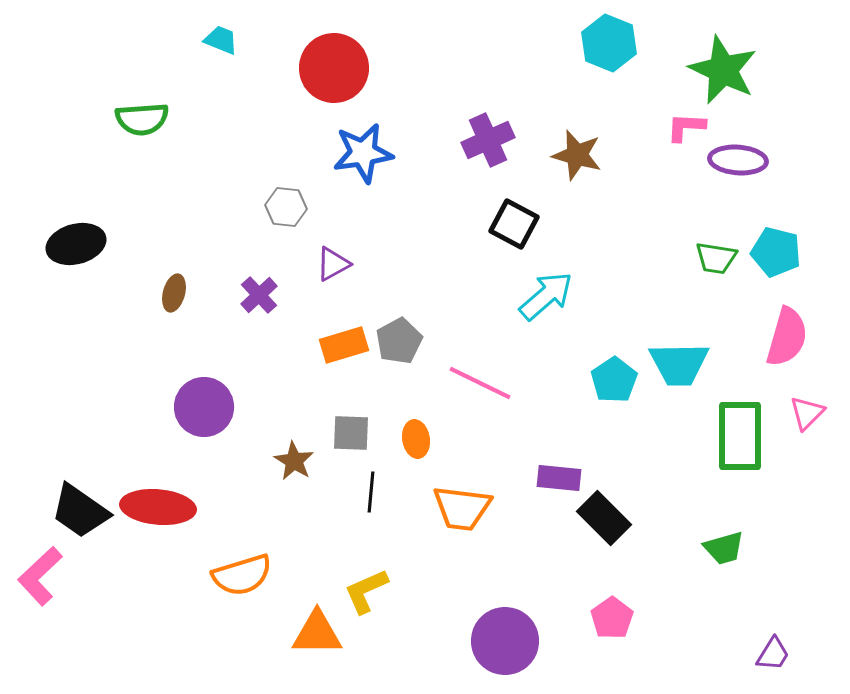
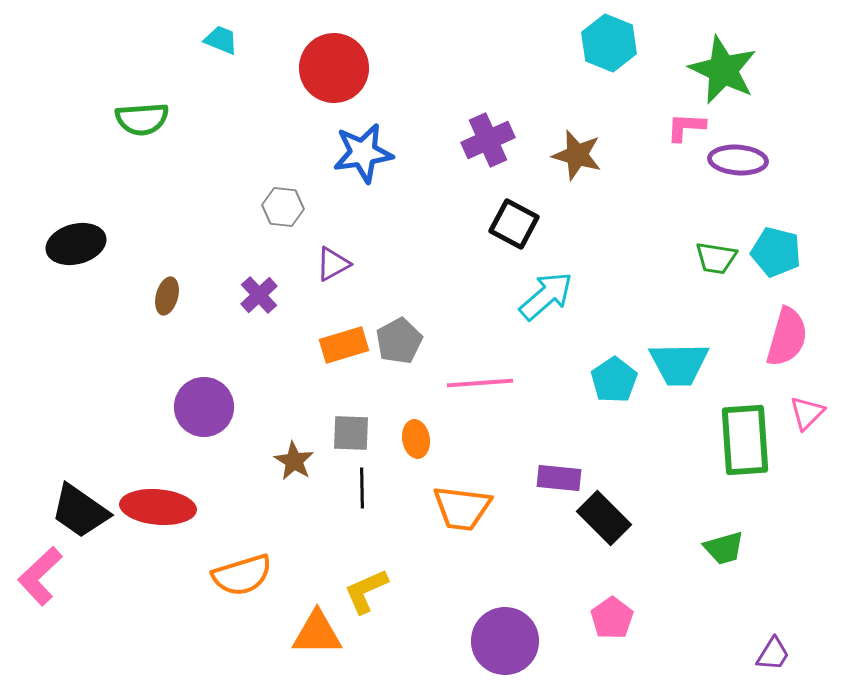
gray hexagon at (286, 207): moved 3 px left
brown ellipse at (174, 293): moved 7 px left, 3 px down
pink line at (480, 383): rotated 30 degrees counterclockwise
green rectangle at (740, 436): moved 5 px right, 4 px down; rotated 4 degrees counterclockwise
black line at (371, 492): moved 9 px left, 4 px up; rotated 6 degrees counterclockwise
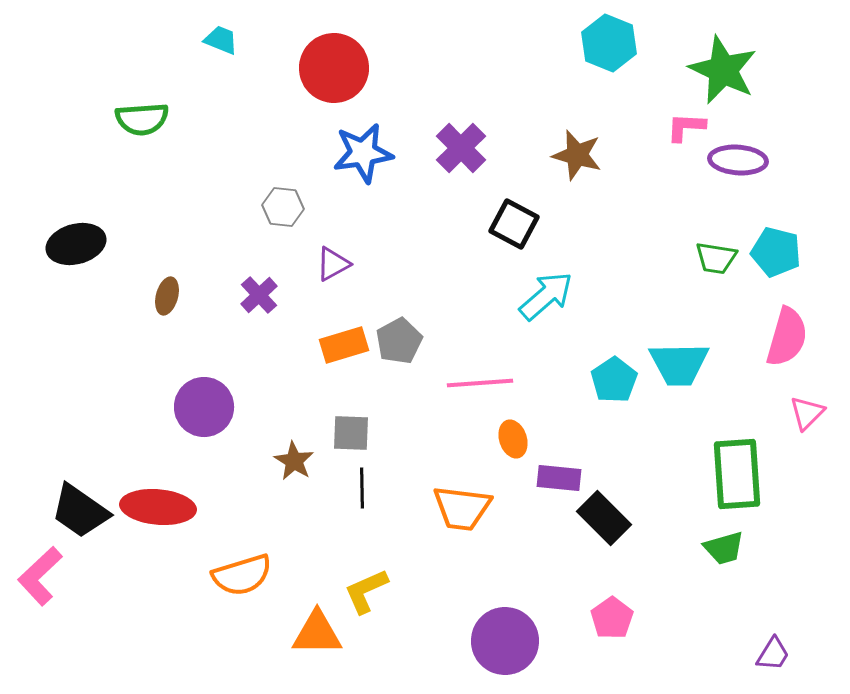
purple cross at (488, 140): moved 27 px left, 8 px down; rotated 21 degrees counterclockwise
orange ellipse at (416, 439): moved 97 px right; rotated 9 degrees counterclockwise
green rectangle at (745, 440): moved 8 px left, 34 px down
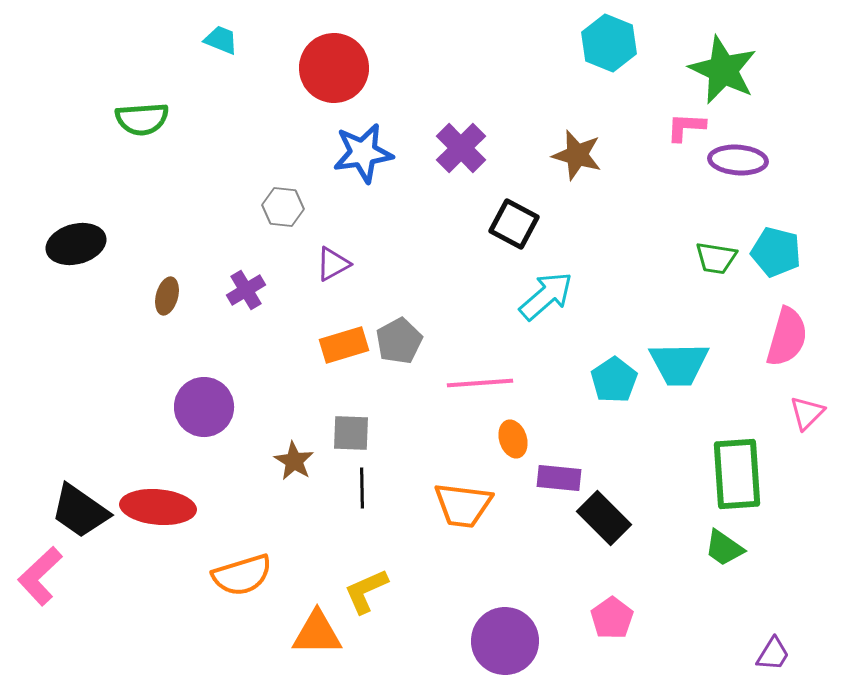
purple cross at (259, 295): moved 13 px left, 5 px up; rotated 12 degrees clockwise
orange trapezoid at (462, 508): moved 1 px right, 3 px up
green trapezoid at (724, 548): rotated 51 degrees clockwise
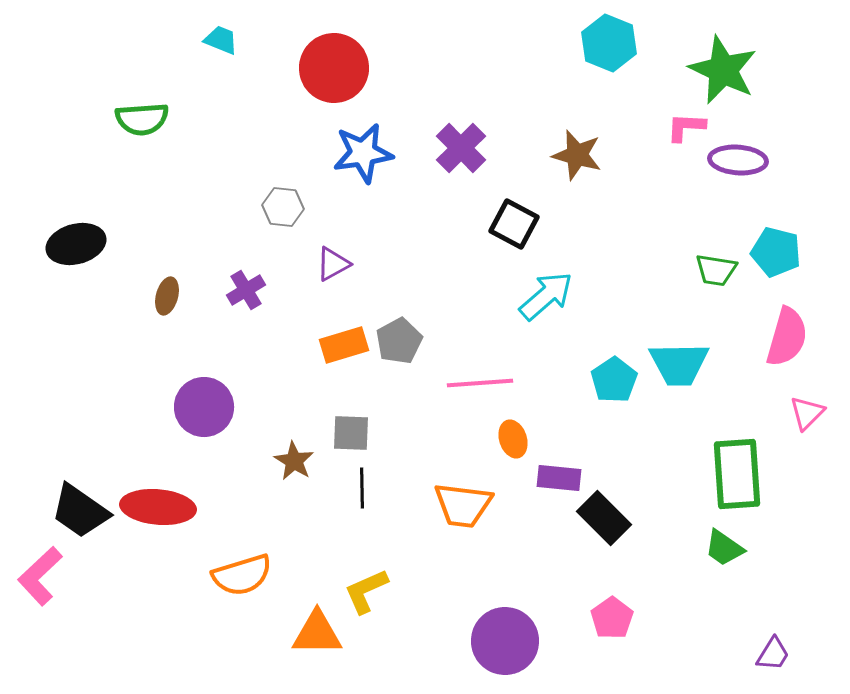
green trapezoid at (716, 258): moved 12 px down
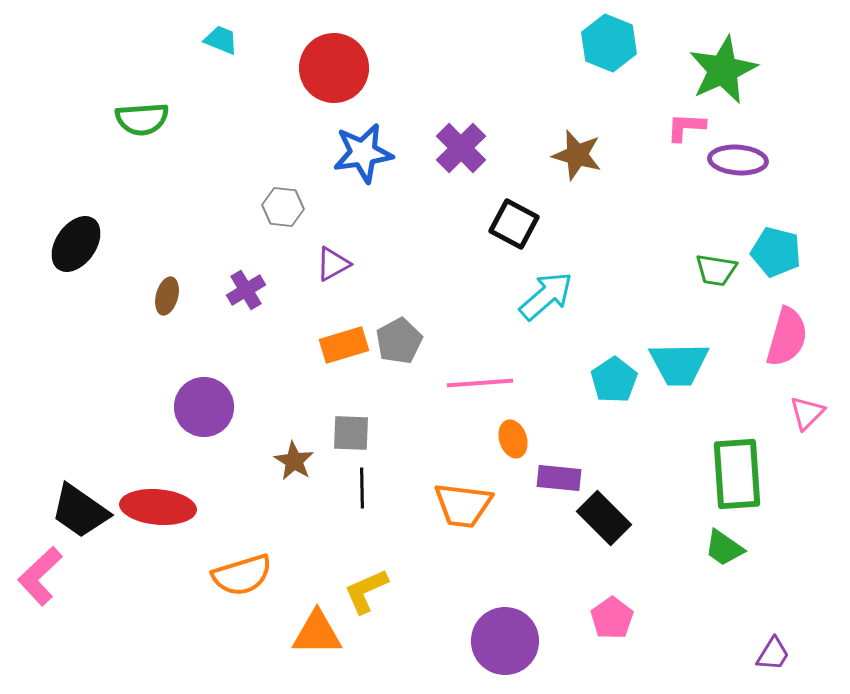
green star at (723, 70): rotated 22 degrees clockwise
black ellipse at (76, 244): rotated 40 degrees counterclockwise
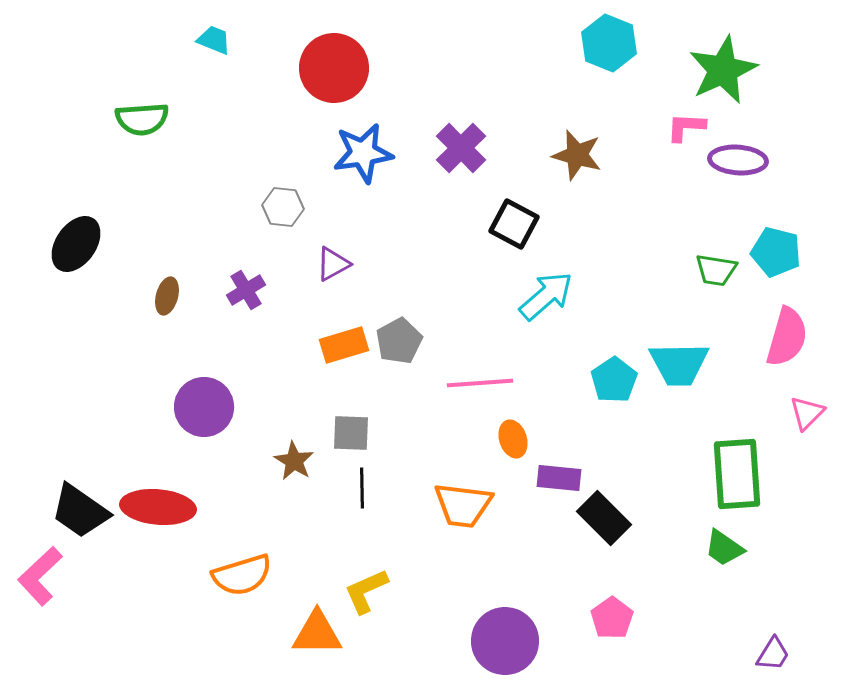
cyan trapezoid at (221, 40): moved 7 px left
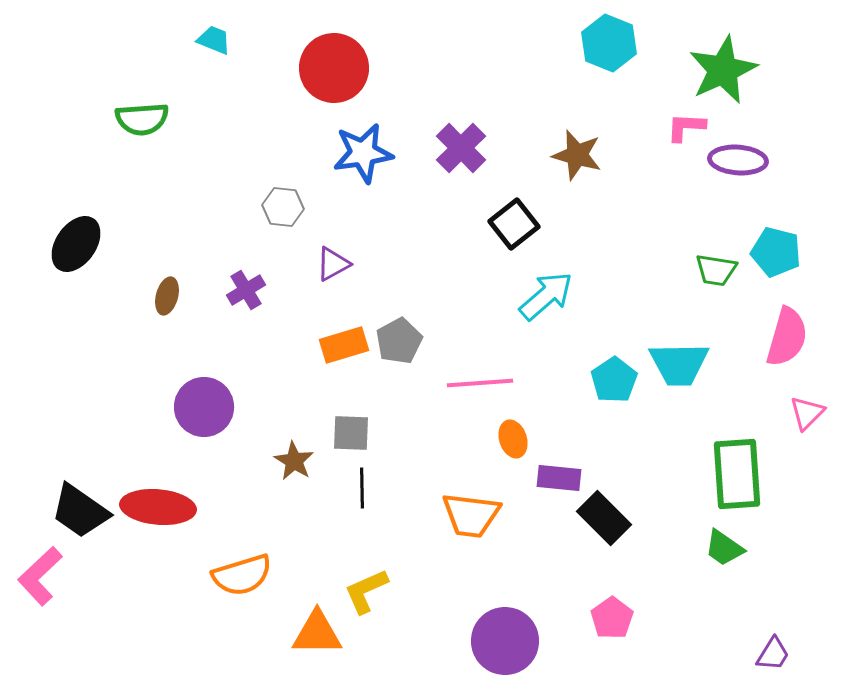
black square at (514, 224): rotated 24 degrees clockwise
orange trapezoid at (463, 505): moved 8 px right, 10 px down
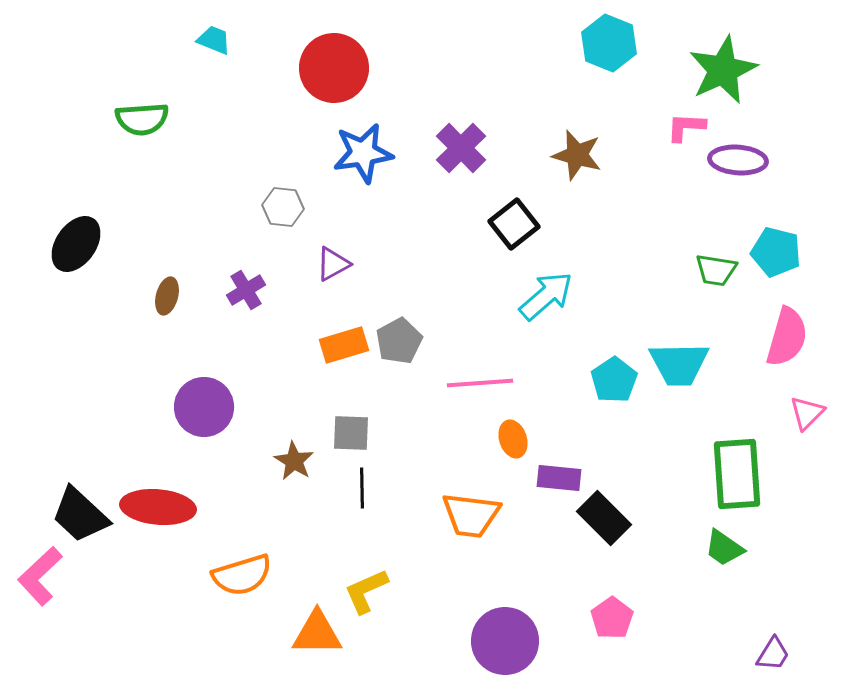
black trapezoid at (80, 511): moved 4 px down; rotated 8 degrees clockwise
